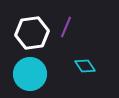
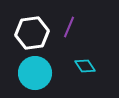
purple line: moved 3 px right
cyan circle: moved 5 px right, 1 px up
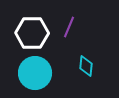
white hexagon: rotated 8 degrees clockwise
cyan diamond: moved 1 px right; rotated 40 degrees clockwise
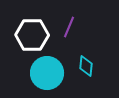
white hexagon: moved 2 px down
cyan circle: moved 12 px right
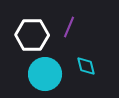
cyan diamond: rotated 20 degrees counterclockwise
cyan circle: moved 2 px left, 1 px down
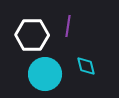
purple line: moved 1 px left, 1 px up; rotated 15 degrees counterclockwise
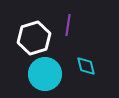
purple line: moved 1 px up
white hexagon: moved 2 px right, 3 px down; rotated 16 degrees counterclockwise
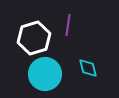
cyan diamond: moved 2 px right, 2 px down
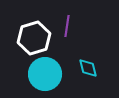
purple line: moved 1 px left, 1 px down
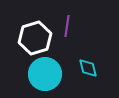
white hexagon: moved 1 px right
